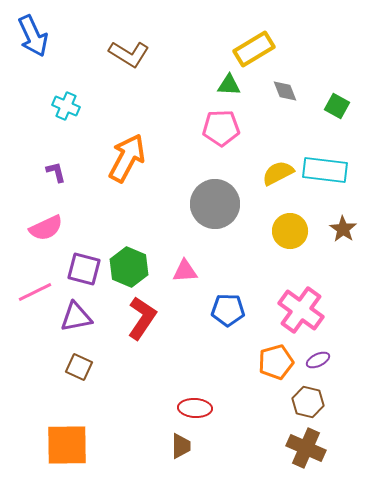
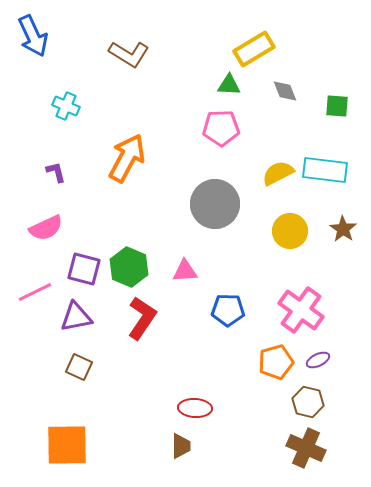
green square: rotated 25 degrees counterclockwise
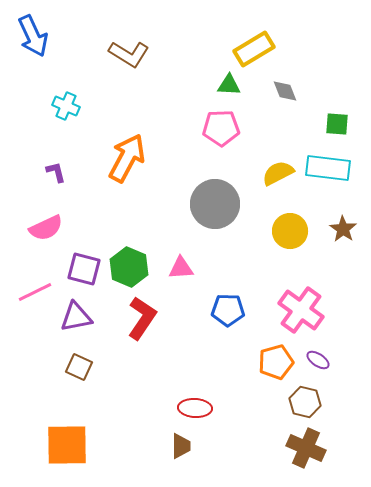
green square: moved 18 px down
cyan rectangle: moved 3 px right, 2 px up
pink triangle: moved 4 px left, 3 px up
purple ellipse: rotated 60 degrees clockwise
brown hexagon: moved 3 px left
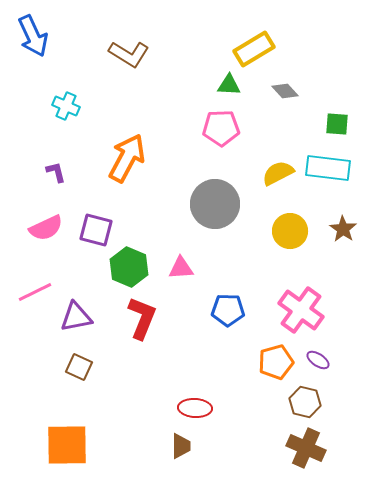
gray diamond: rotated 20 degrees counterclockwise
purple square: moved 12 px right, 39 px up
red L-shape: rotated 12 degrees counterclockwise
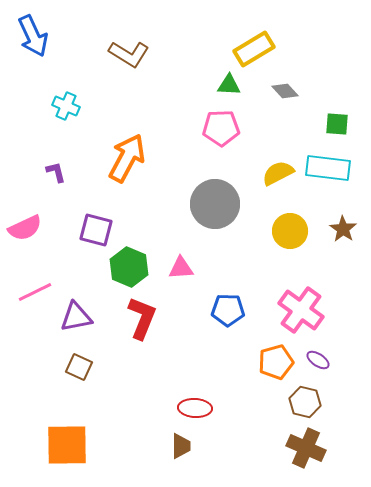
pink semicircle: moved 21 px left
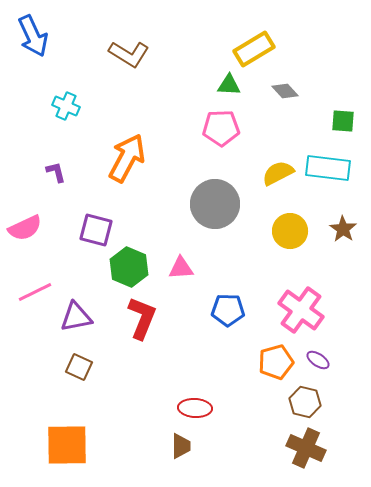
green square: moved 6 px right, 3 px up
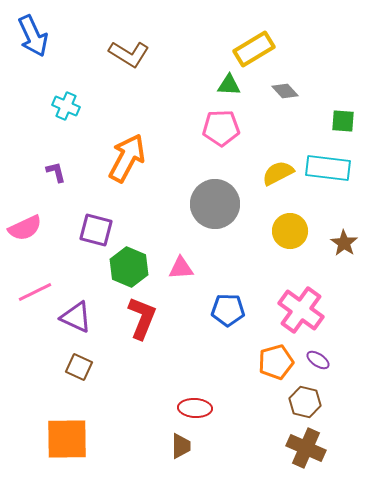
brown star: moved 1 px right, 14 px down
purple triangle: rotated 36 degrees clockwise
orange square: moved 6 px up
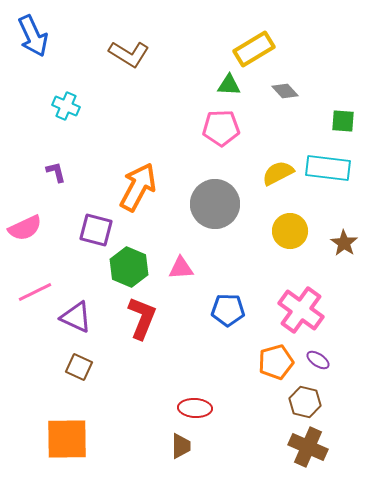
orange arrow: moved 11 px right, 29 px down
brown cross: moved 2 px right, 1 px up
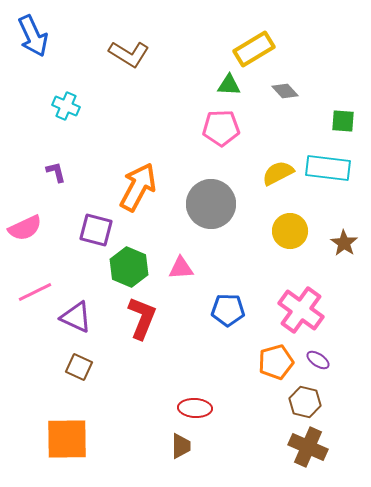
gray circle: moved 4 px left
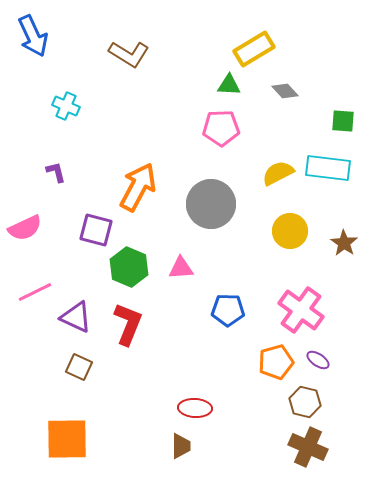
red L-shape: moved 14 px left, 6 px down
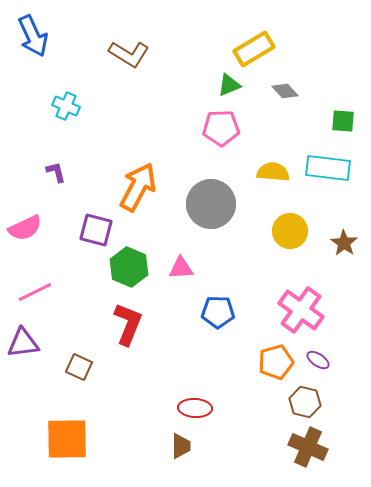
green triangle: rotated 25 degrees counterclockwise
yellow semicircle: moved 5 px left, 1 px up; rotated 32 degrees clockwise
blue pentagon: moved 10 px left, 2 px down
purple triangle: moved 53 px left, 26 px down; rotated 32 degrees counterclockwise
